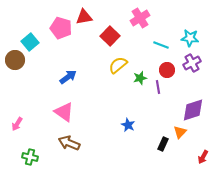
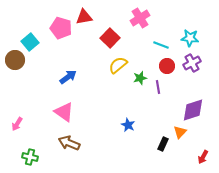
red square: moved 2 px down
red circle: moved 4 px up
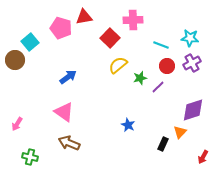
pink cross: moved 7 px left, 2 px down; rotated 30 degrees clockwise
purple line: rotated 56 degrees clockwise
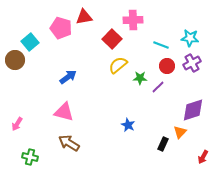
red square: moved 2 px right, 1 px down
green star: rotated 16 degrees clockwise
pink triangle: rotated 20 degrees counterclockwise
brown arrow: rotated 10 degrees clockwise
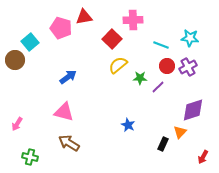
purple cross: moved 4 px left, 4 px down
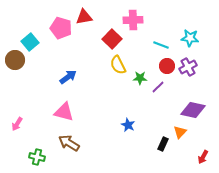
yellow semicircle: rotated 78 degrees counterclockwise
purple diamond: rotated 30 degrees clockwise
green cross: moved 7 px right
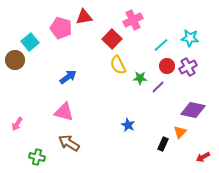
pink cross: rotated 24 degrees counterclockwise
cyan line: rotated 63 degrees counterclockwise
red arrow: rotated 32 degrees clockwise
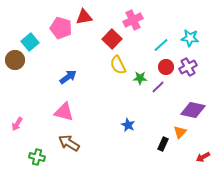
red circle: moved 1 px left, 1 px down
